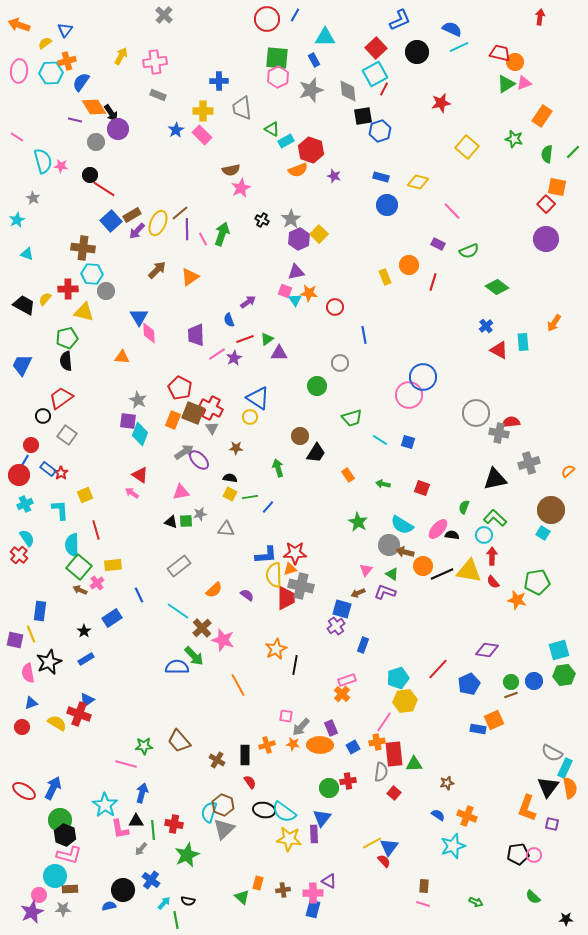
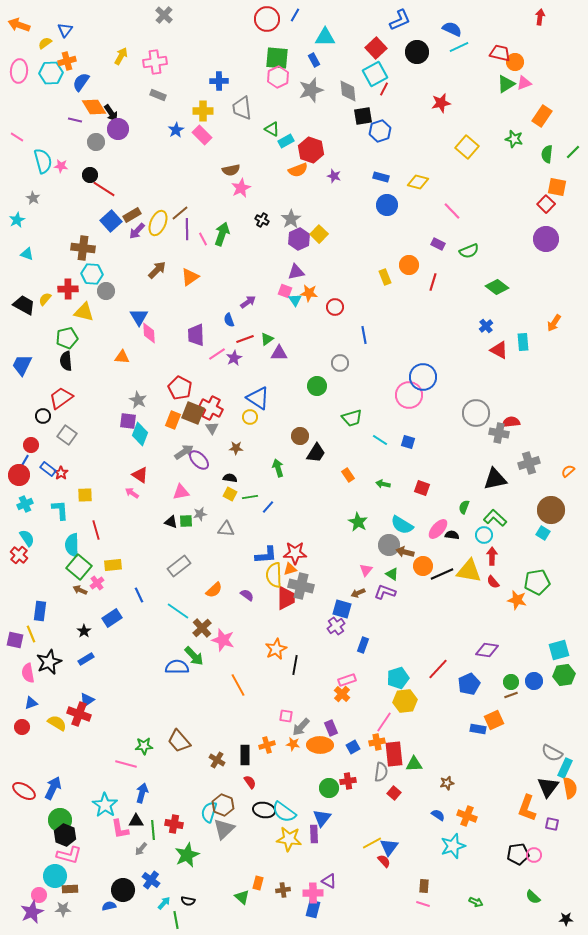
yellow square at (85, 495): rotated 21 degrees clockwise
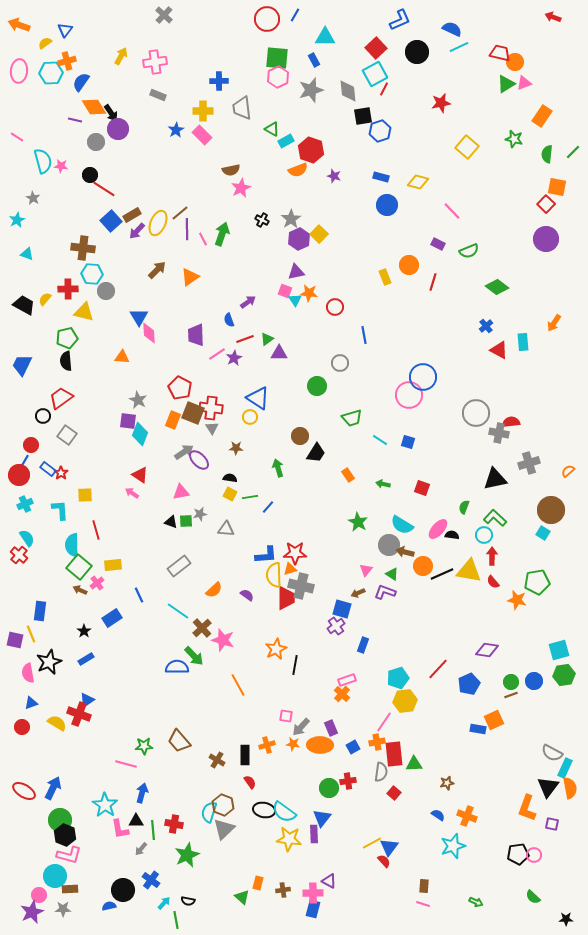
red arrow at (540, 17): moved 13 px right; rotated 77 degrees counterclockwise
red cross at (211, 408): rotated 20 degrees counterclockwise
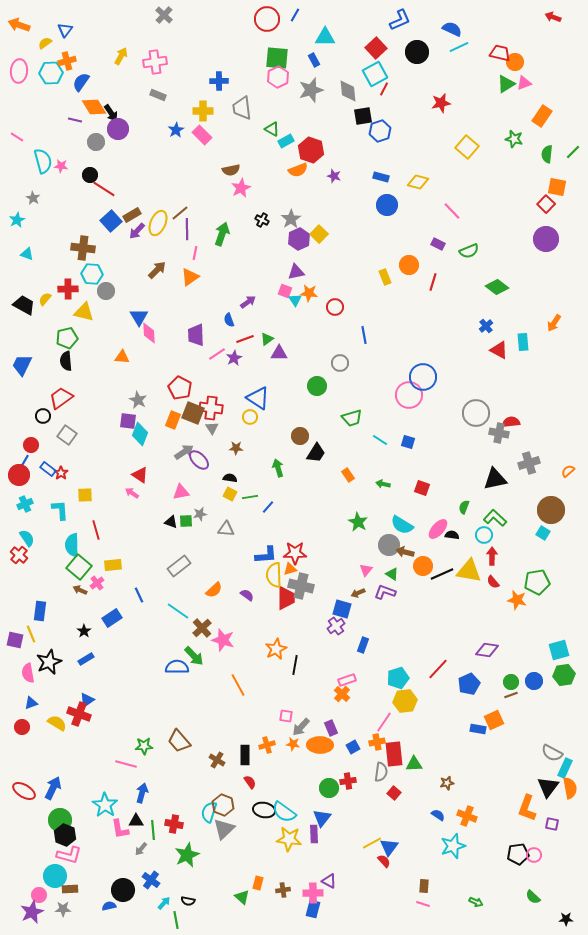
pink line at (203, 239): moved 8 px left, 14 px down; rotated 40 degrees clockwise
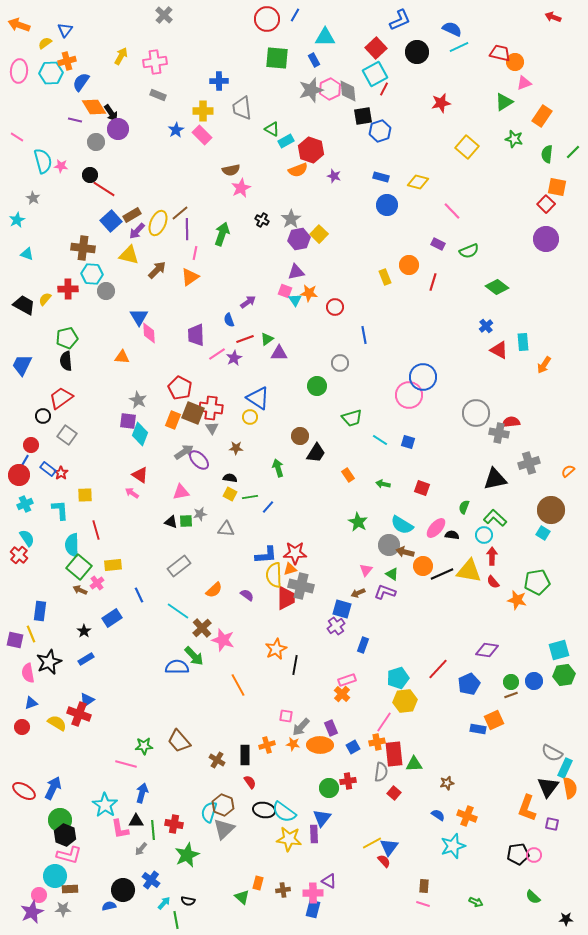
pink hexagon at (278, 77): moved 52 px right, 12 px down
green triangle at (506, 84): moved 2 px left, 18 px down
purple hexagon at (299, 239): rotated 15 degrees clockwise
yellow triangle at (84, 312): moved 45 px right, 57 px up
orange arrow at (554, 323): moved 10 px left, 42 px down
pink ellipse at (438, 529): moved 2 px left, 1 px up
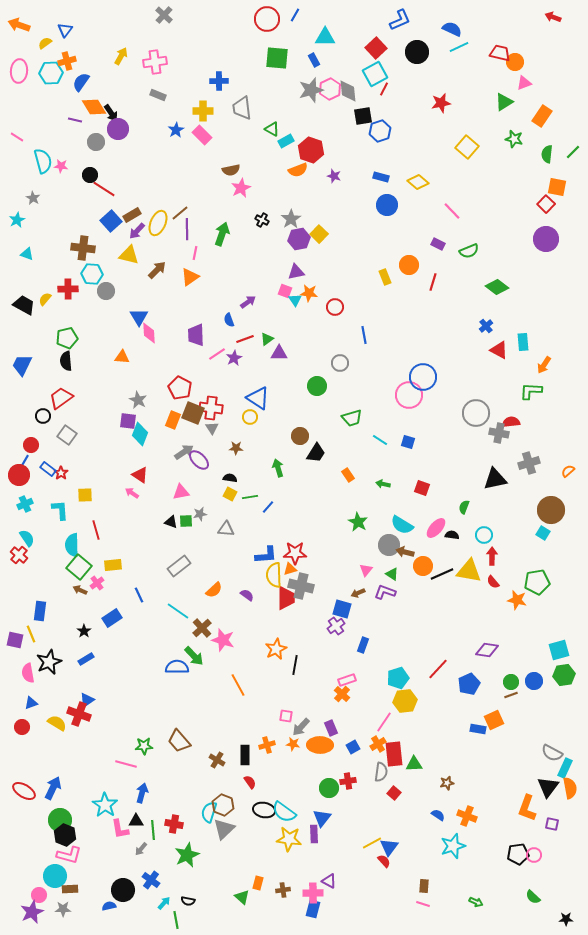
yellow diamond at (418, 182): rotated 25 degrees clockwise
green L-shape at (495, 518): moved 36 px right, 127 px up; rotated 40 degrees counterclockwise
orange cross at (377, 742): moved 1 px right, 2 px down; rotated 21 degrees counterclockwise
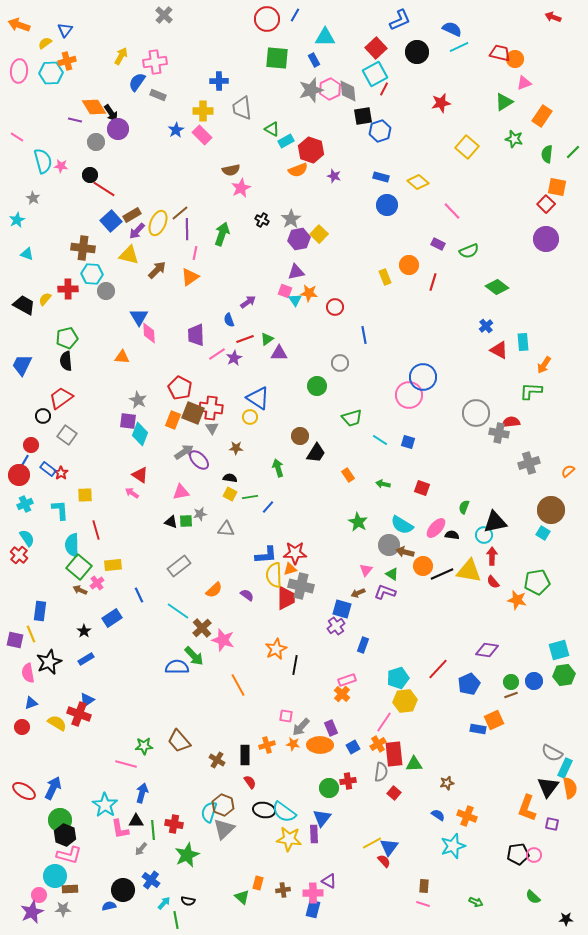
orange circle at (515, 62): moved 3 px up
blue semicircle at (81, 82): moved 56 px right
black triangle at (495, 479): moved 43 px down
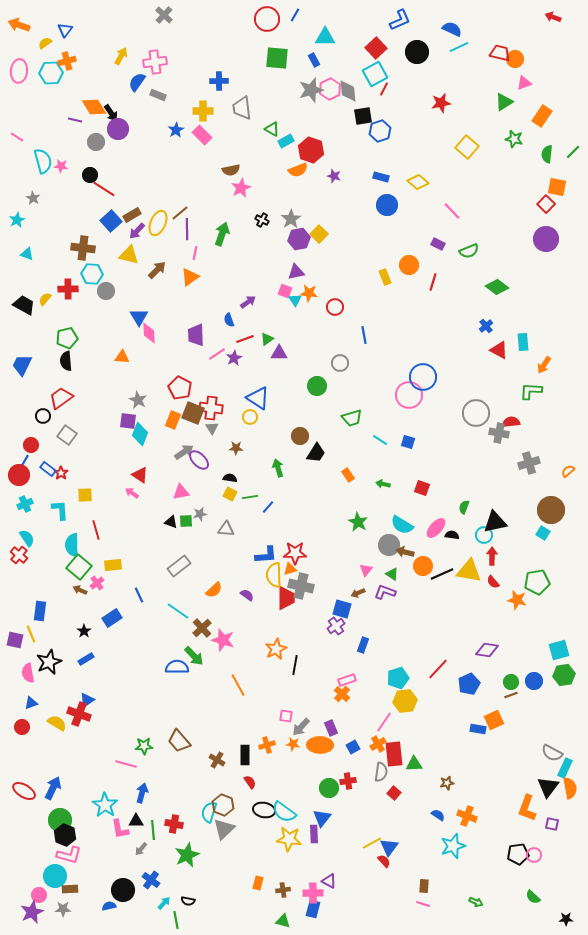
green triangle at (242, 897): moved 41 px right, 24 px down; rotated 28 degrees counterclockwise
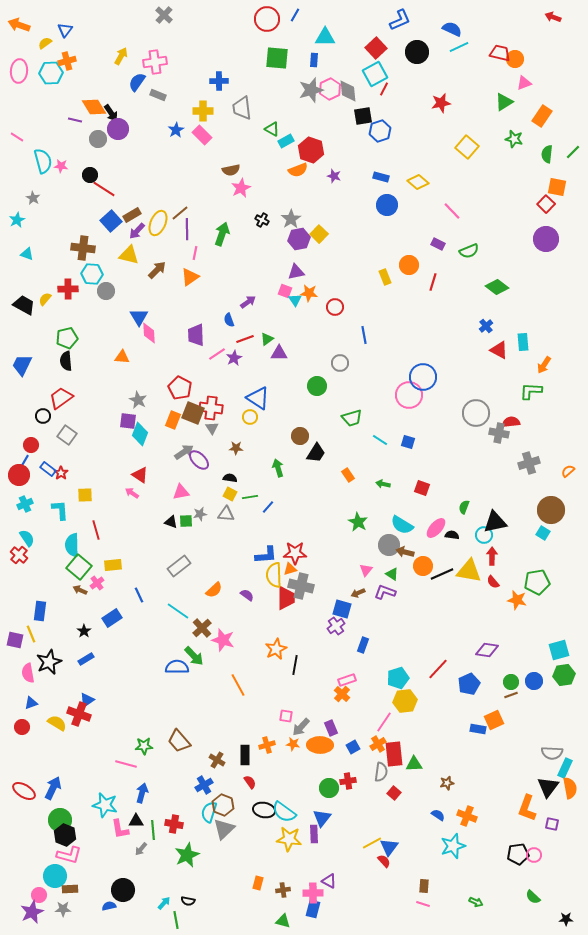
blue rectangle at (314, 60): rotated 32 degrees clockwise
gray circle at (96, 142): moved 2 px right, 3 px up
gray triangle at (226, 529): moved 15 px up
gray semicircle at (552, 753): rotated 25 degrees counterclockwise
cyan star at (105, 805): rotated 20 degrees counterclockwise
blue cross at (151, 880): moved 53 px right, 95 px up; rotated 24 degrees clockwise
